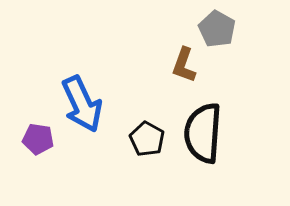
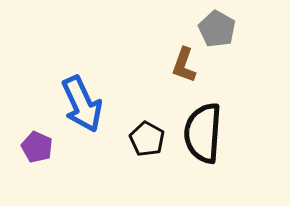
purple pentagon: moved 1 px left, 8 px down; rotated 16 degrees clockwise
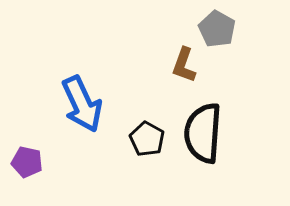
purple pentagon: moved 10 px left, 15 px down; rotated 12 degrees counterclockwise
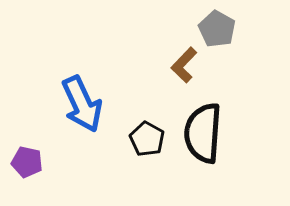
brown L-shape: rotated 24 degrees clockwise
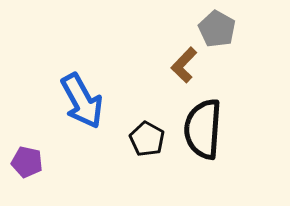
blue arrow: moved 3 px up; rotated 4 degrees counterclockwise
black semicircle: moved 4 px up
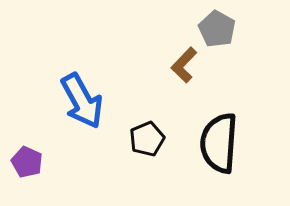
black semicircle: moved 16 px right, 14 px down
black pentagon: rotated 20 degrees clockwise
purple pentagon: rotated 12 degrees clockwise
